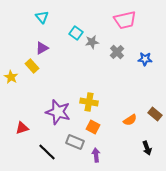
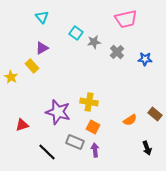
pink trapezoid: moved 1 px right, 1 px up
gray star: moved 2 px right
red triangle: moved 3 px up
purple arrow: moved 1 px left, 5 px up
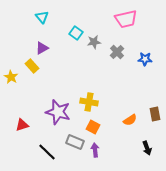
brown rectangle: rotated 40 degrees clockwise
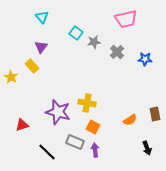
purple triangle: moved 1 px left, 1 px up; rotated 24 degrees counterclockwise
yellow cross: moved 2 px left, 1 px down
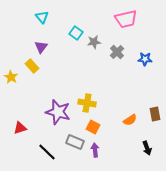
red triangle: moved 2 px left, 3 px down
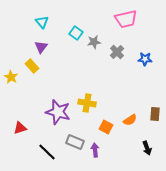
cyan triangle: moved 5 px down
brown rectangle: rotated 16 degrees clockwise
orange square: moved 13 px right
